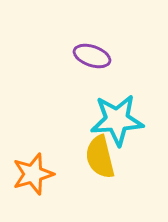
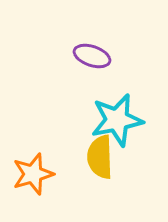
cyan star: rotated 8 degrees counterclockwise
yellow semicircle: rotated 12 degrees clockwise
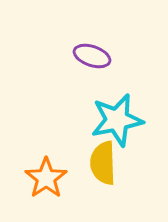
yellow semicircle: moved 3 px right, 6 px down
orange star: moved 13 px right, 4 px down; rotated 18 degrees counterclockwise
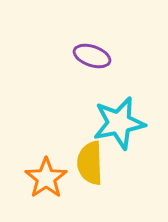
cyan star: moved 2 px right, 3 px down
yellow semicircle: moved 13 px left
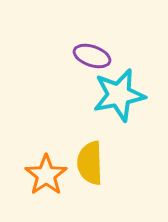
cyan star: moved 28 px up
orange star: moved 3 px up
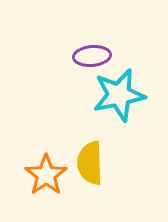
purple ellipse: rotated 24 degrees counterclockwise
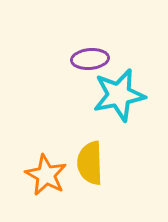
purple ellipse: moved 2 px left, 3 px down
orange star: rotated 9 degrees counterclockwise
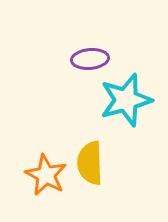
cyan star: moved 7 px right, 5 px down; rotated 4 degrees counterclockwise
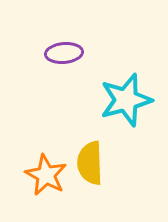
purple ellipse: moved 26 px left, 6 px up
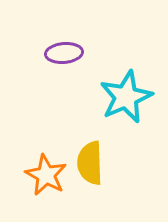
cyan star: moved 3 px up; rotated 8 degrees counterclockwise
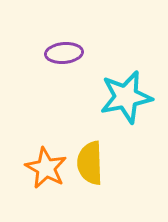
cyan star: rotated 12 degrees clockwise
orange star: moved 7 px up
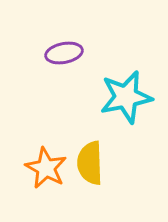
purple ellipse: rotated 6 degrees counterclockwise
